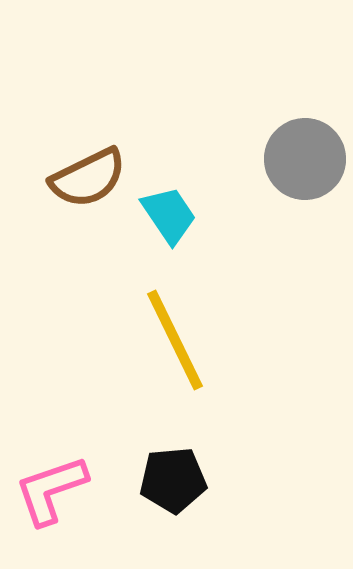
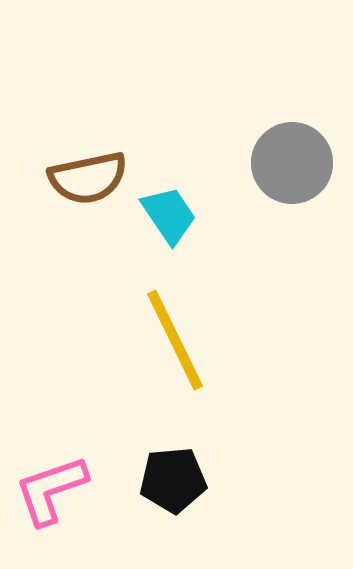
gray circle: moved 13 px left, 4 px down
brown semicircle: rotated 14 degrees clockwise
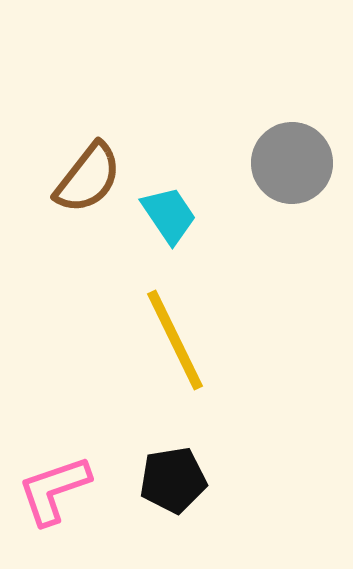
brown semicircle: rotated 40 degrees counterclockwise
black pentagon: rotated 4 degrees counterclockwise
pink L-shape: moved 3 px right
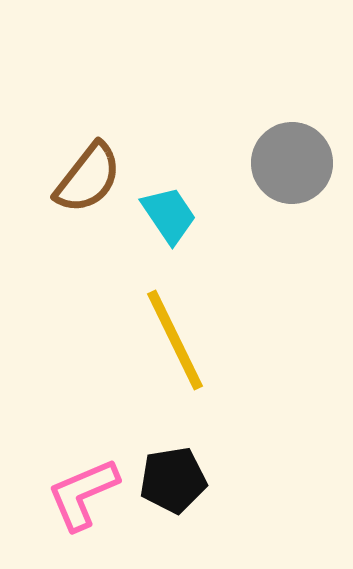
pink L-shape: moved 29 px right, 4 px down; rotated 4 degrees counterclockwise
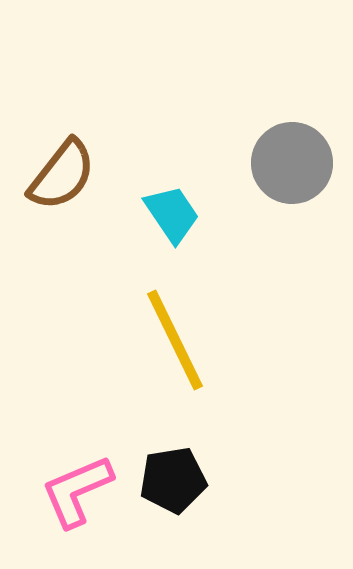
brown semicircle: moved 26 px left, 3 px up
cyan trapezoid: moved 3 px right, 1 px up
pink L-shape: moved 6 px left, 3 px up
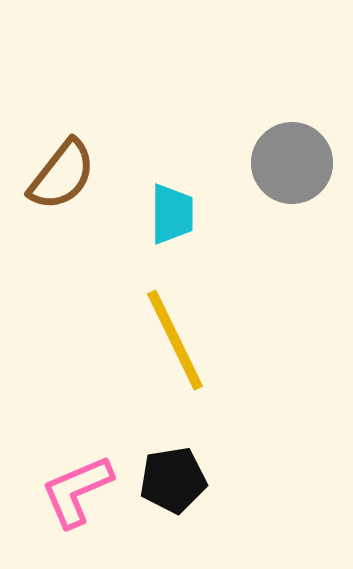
cyan trapezoid: rotated 34 degrees clockwise
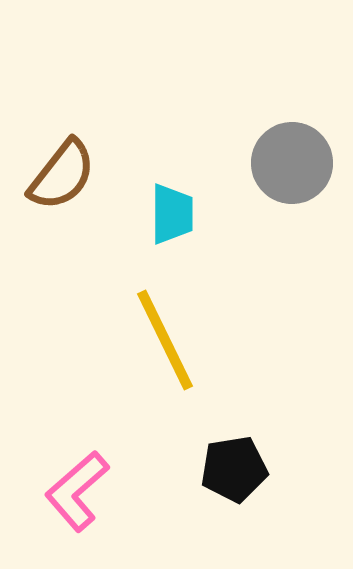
yellow line: moved 10 px left
black pentagon: moved 61 px right, 11 px up
pink L-shape: rotated 18 degrees counterclockwise
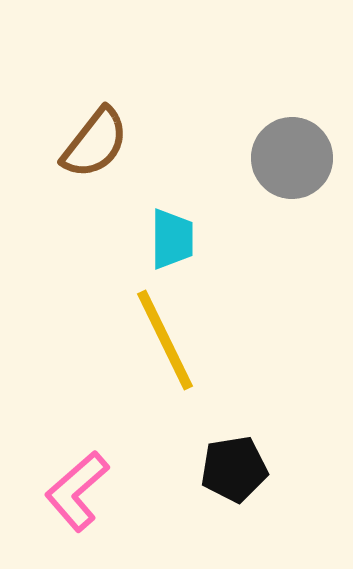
gray circle: moved 5 px up
brown semicircle: moved 33 px right, 32 px up
cyan trapezoid: moved 25 px down
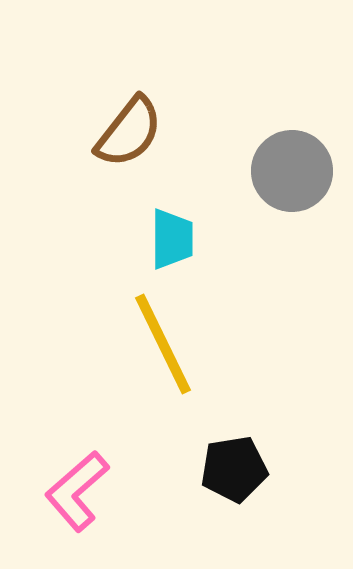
brown semicircle: moved 34 px right, 11 px up
gray circle: moved 13 px down
yellow line: moved 2 px left, 4 px down
